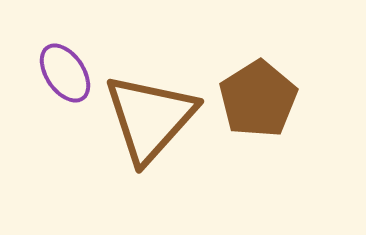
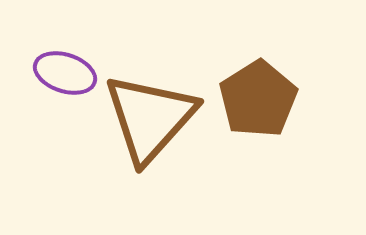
purple ellipse: rotated 38 degrees counterclockwise
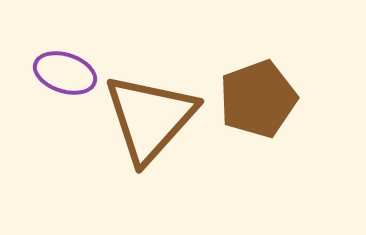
brown pentagon: rotated 12 degrees clockwise
